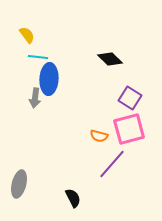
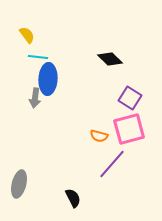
blue ellipse: moved 1 px left
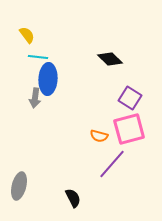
gray ellipse: moved 2 px down
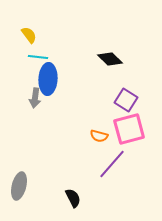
yellow semicircle: moved 2 px right
purple square: moved 4 px left, 2 px down
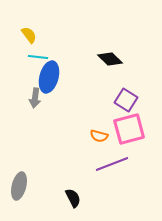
blue ellipse: moved 1 px right, 2 px up; rotated 12 degrees clockwise
purple line: rotated 28 degrees clockwise
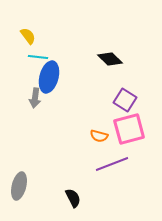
yellow semicircle: moved 1 px left, 1 px down
purple square: moved 1 px left
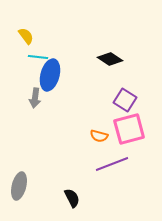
yellow semicircle: moved 2 px left
black diamond: rotated 10 degrees counterclockwise
blue ellipse: moved 1 px right, 2 px up
black semicircle: moved 1 px left
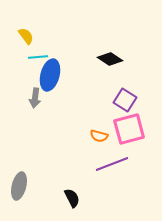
cyan line: rotated 12 degrees counterclockwise
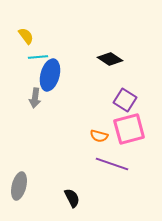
purple line: rotated 40 degrees clockwise
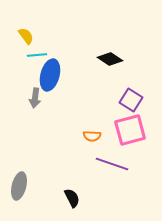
cyan line: moved 1 px left, 2 px up
purple square: moved 6 px right
pink square: moved 1 px right, 1 px down
orange semicircle: moved 7 px left; rotated 12 degrees counterclockwise
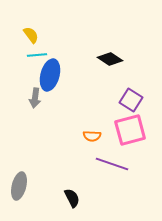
yellow semicircle: moved 5 px right, 1 px up
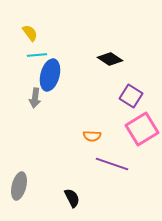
yellow semicircle: moved 1 px left, 2 px up
purple square: moved 4 px up
pink square: moved 12 px right, 1 px up; rotated 16 degrees counterclockwise
